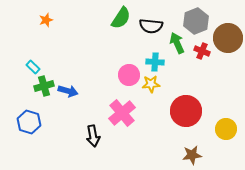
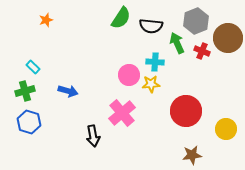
green cross: moved 19 px left, 5 px down
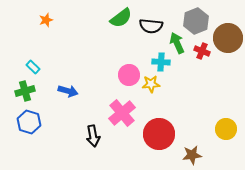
green semicircle: rotated 20 degrees clockwise
cyan cross: moved 6 px right
red circle: moved 27 px left, 23 px down
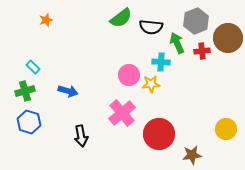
black semicircle: moved 1 px down
red cross: rotated 28 degrees counterclockwise
black arrow: moved 12 px left
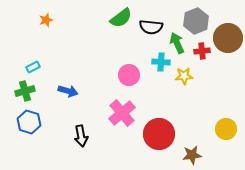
cyan rectangle: rotated 72 degrees counterclockwise
yellow star: moved 33 px right, 8 px up
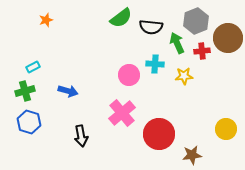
cyan cross: moved 6 px left, 2 px down
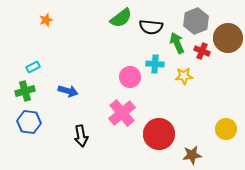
red cross: rotated 28 degrees clockwise
pink circle: moved 1 px right, 2 px down
blue hexagon: rotated 10 degrees counterclockwise
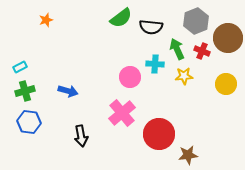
green arrow: moved 6 px down
cyan rectangle: moved 13 px left
yellow circle: moved 45 px up
brown star: moved 4 px left
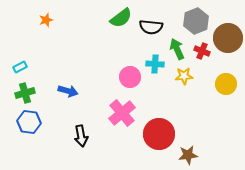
green cross: moved 2 px down
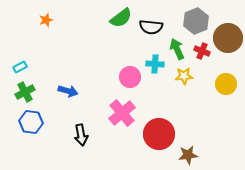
green cross: moved 1 px up; rotated 12 degrees counterclockwise
blue hexagon: moved 2 px right
black arrow: moved 1 px up
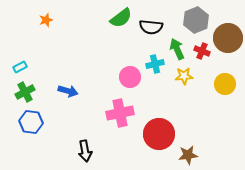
gray hexagon: moved 1 px up
cyan cross: rotated 18 degrees counterclockwise
yellow circle: moved 1 px left
pink cross: moved 2 px left; rotated 28 degrees clockwise
black arrow: moved 4 px right, 16 px down
